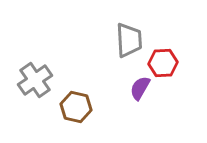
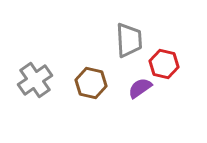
red hexagon: moved 1 px right, 1 px down; rotated 16 degrees clockwise
purple semicircle: rotated 25 degrees clockwise
brown hexagon: moved 15 px right, 24 px up
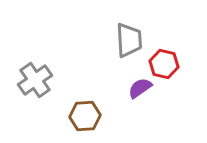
brown hexagon: moved 6 px left, 33 px down; rotated 16 degrees counterclockwise
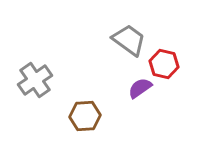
gray trapezoid: rotated 51 degrees counterclockwise
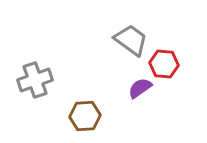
gray trapezoid: moved 2 px right
red hexagon: rotated 8 degrees counterclockwise
gray cross: rotated 16 degrees clockwise
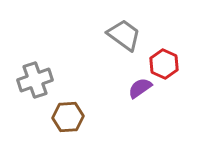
gray trapezoid: moved 7 px left, 5 px up
red hexagon: rotated 20 degrees clockwise
brown hexagon: moved 17 px left, 1 px down
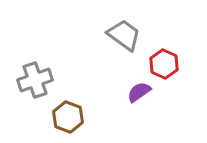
purple semicircle: moved 1 px left, 4 px down
brown hexagon: rotated 24 degrees clockwise
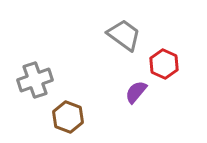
purple semicircle: moved 3 px left; rotated 15 degrees counterclockwise
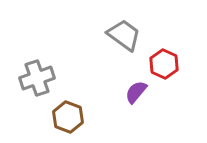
gray cross: moved 2 px right, 2 px up
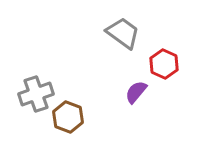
gray trapezoid: moved 1 px left, 2 px up
gray cross: moved 1 px left, 16 px down
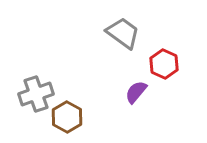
brown hexagon: moved 1 px left; rotated 8 degrees clockwise
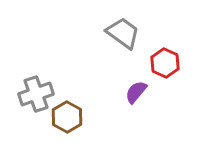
red hexagon: moved 1 px right, 1 px up
